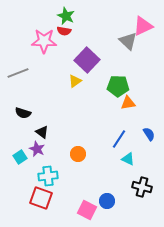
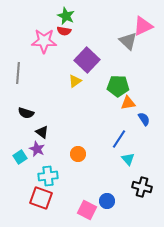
gray line: rotated 65 degrees counterclockwise
black semicircle: moved 3 px right
blue semicircle: moved 5 px left, 15 px up
cyan triangle: rotated 24 degrees clockwise
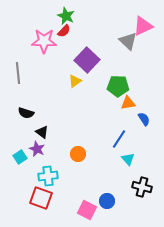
red semicircle: rotated 56 degrees counterclockwise
gray line: rotated 10 degrees counterclockwise
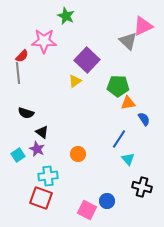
red semicircle: moved 42 px left, 25 px down
cyan square: moved 2 px left, 2 px up
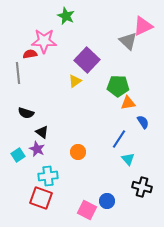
red semicircle: moved 8 px right, 2 px up; rotated 144 degrees counterclockwise
blue semicircle: moved 1 px left, 3 px down
orange circle: moved 2 px up
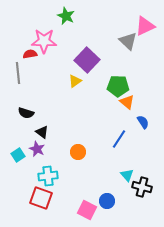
pink triangle: moved 2 px right
orange triangle: moved 1 px left, 1 px up; rotated 49 degrees clockwise
cyan triangle: moved 1 px left, 16 px down
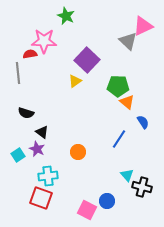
pink triangle: moved 2 px left
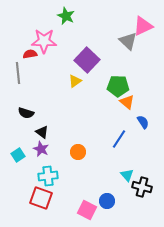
purple star: moved 4 px right
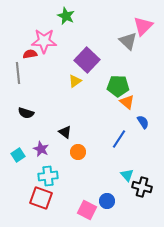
pink triangle: rotated 20 degrees counterclockwise
black triangle: moved 23 px right
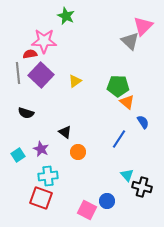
gray triangle: moved 2 px right
purple square: moved 46 px left, 15 px down
